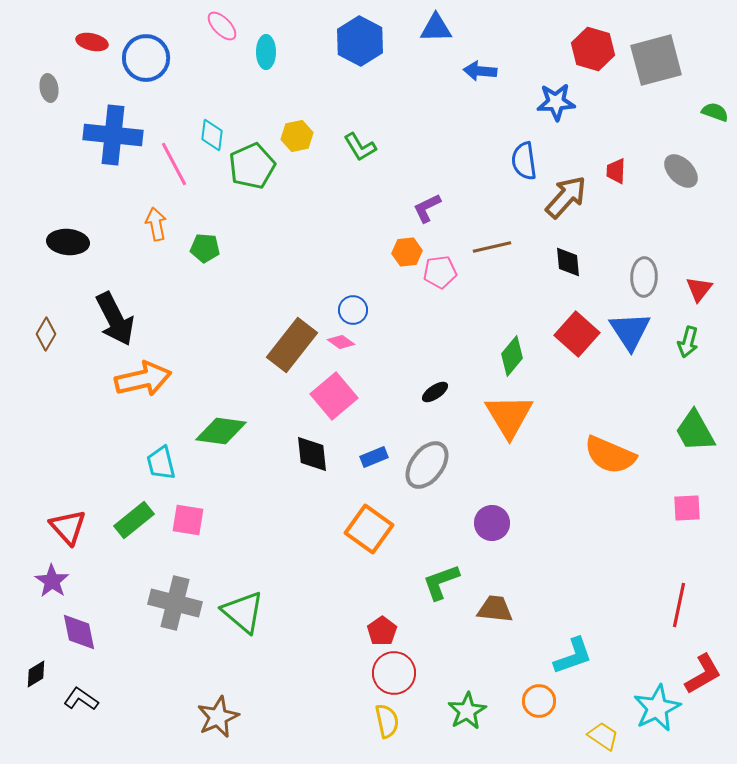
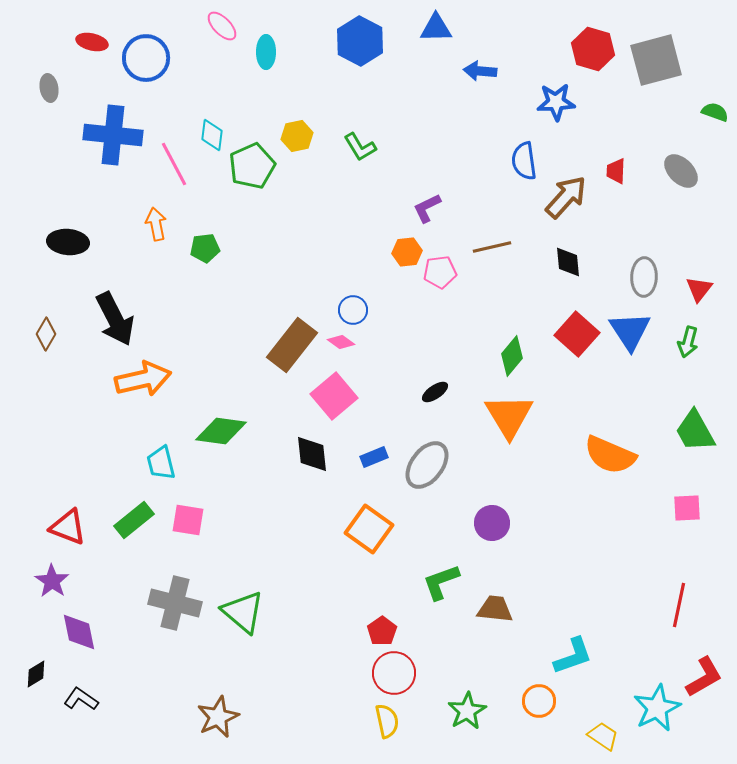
green pentagon at (205, 248): rotated 12 degrees counterclockwise
red triangle at (68, 527): rotated 27 degrees counterclockwise
red L-shape at (703, 674): moved 1 px right, 3 px down
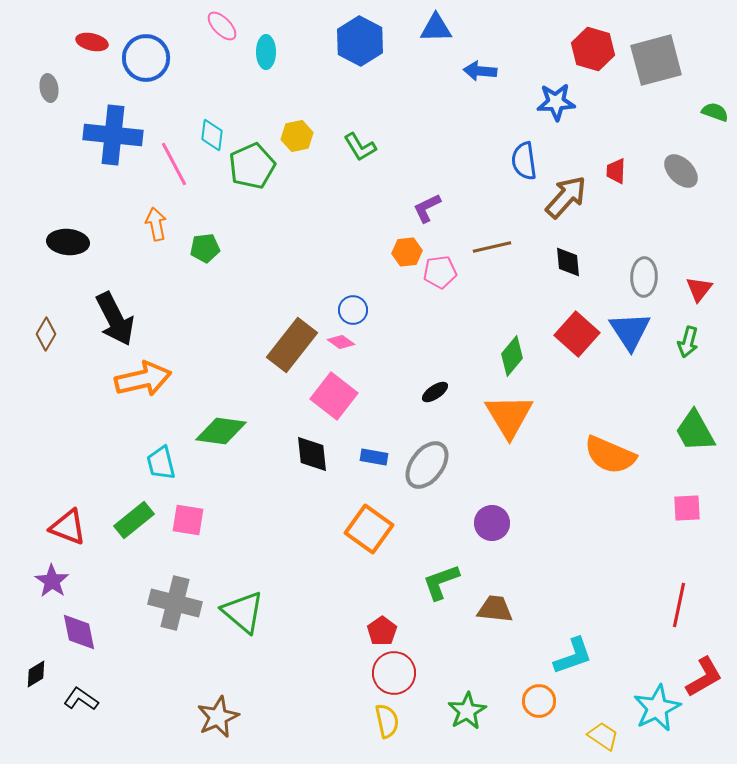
pink square at (334, 396): rotated 12 degrees counterclockwise
blue rectangle at (374, 457): rotated 32 degrees clockwise
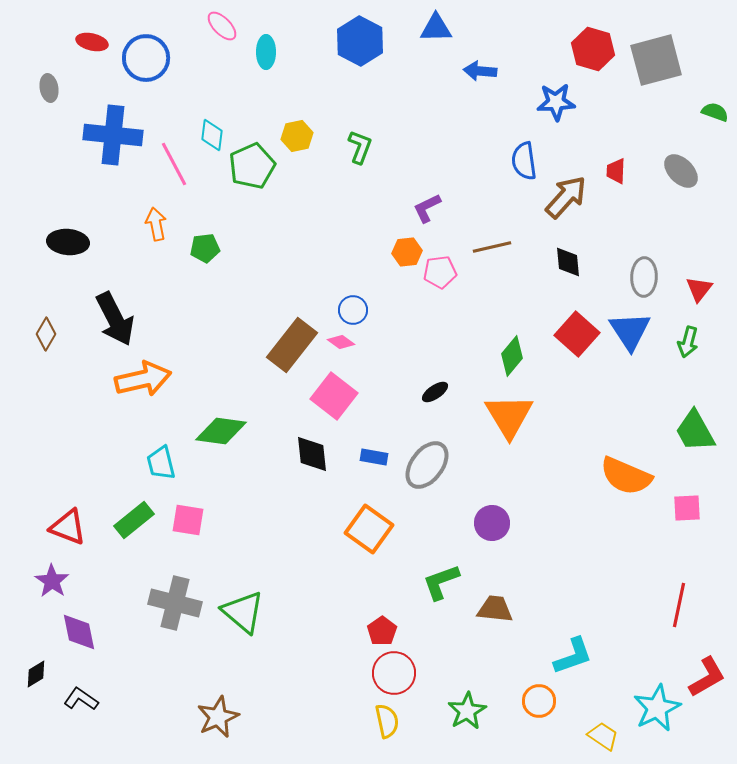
green L-shape at (360, 147): rotated 128 degrees counterclockwise
orange semicircle at (610, 455): moved 16 px right, 21 px down
red L-shape at (704, 677): moved 3 px right
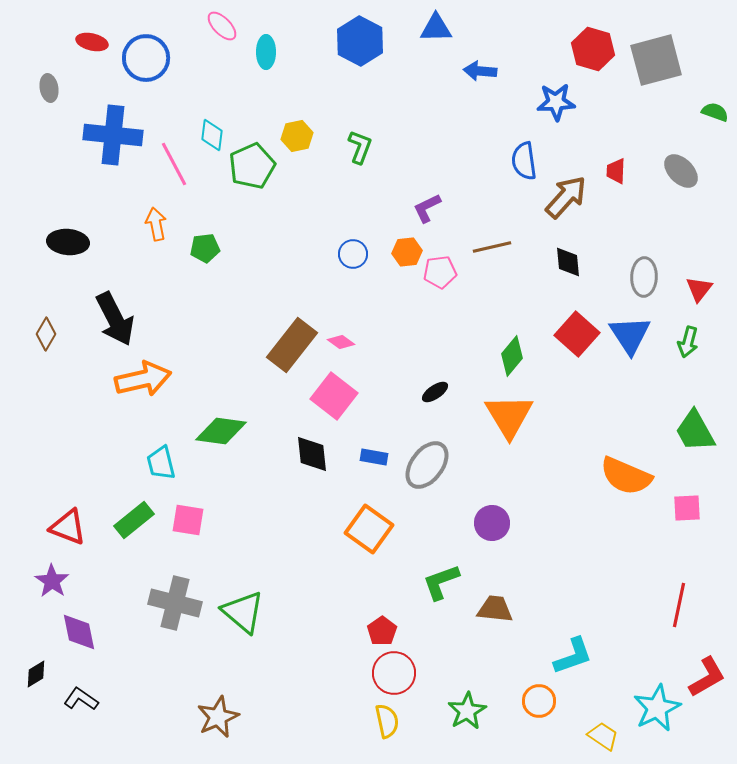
blue circle at (353, 310): moved 56 px up
blue triangle at (630, 331): moved 4 px down
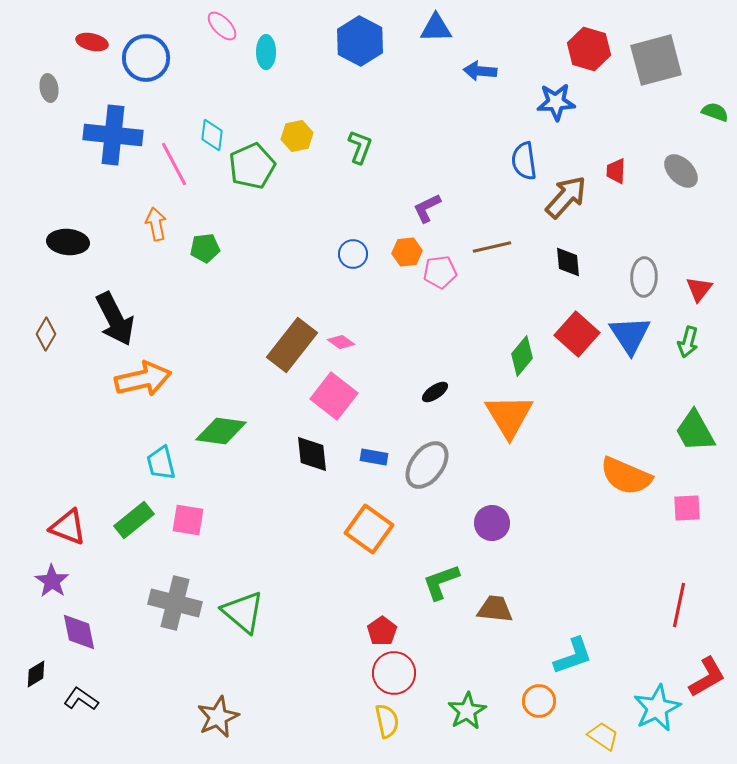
red hexagon at (593, 49): moved 4 px left
green diamond at (512, 356): moved 10 px right
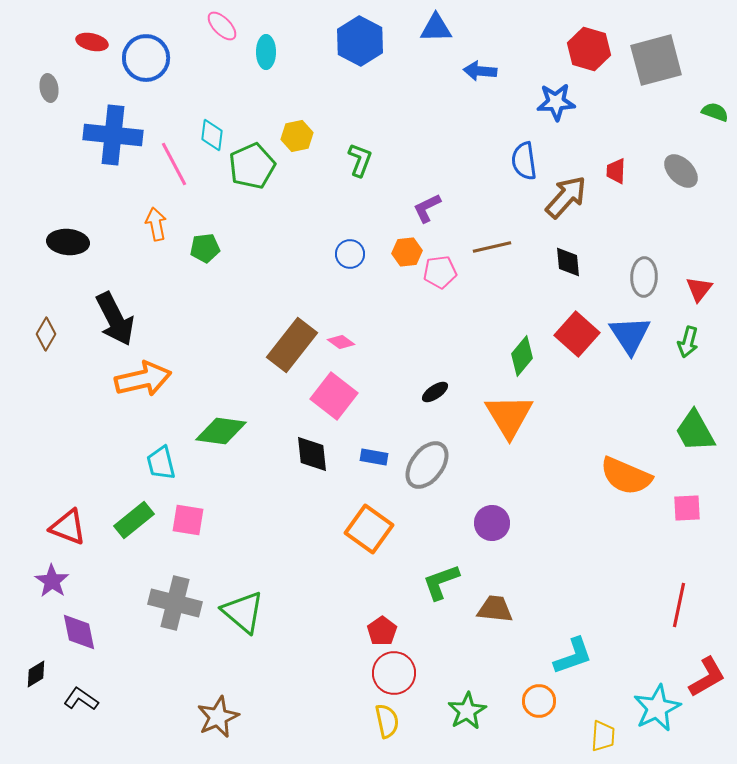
green L-shape at (360, 147): moved 13 px down
blue circle at (353, 254): moved 3 px left
yellow trapezoid at (603, 736): rotated 60 degrees clockwise
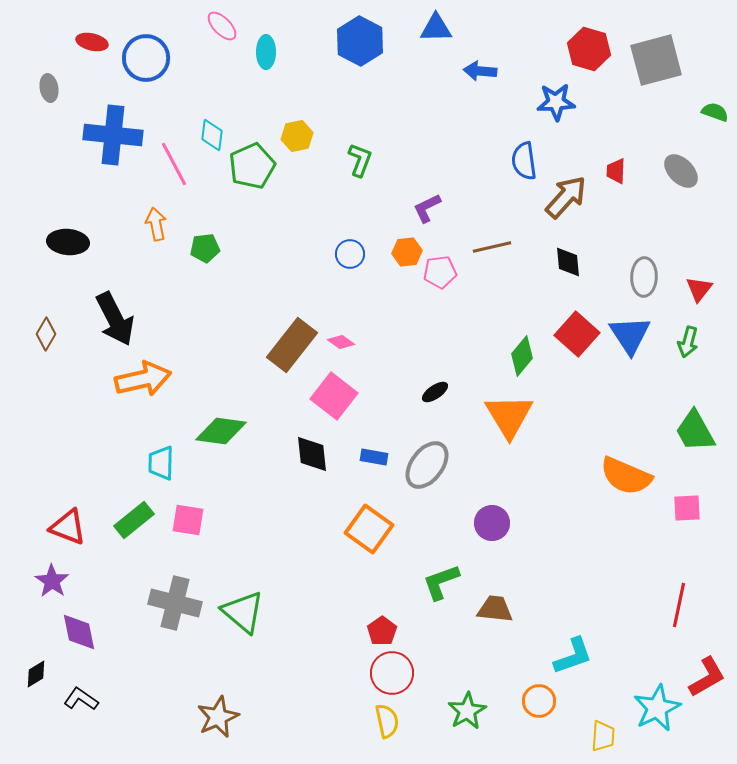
cyan trapezoid at (161, 463): rotated 15 degrees clockwise
red circle at (394, 673): moved 2 px left
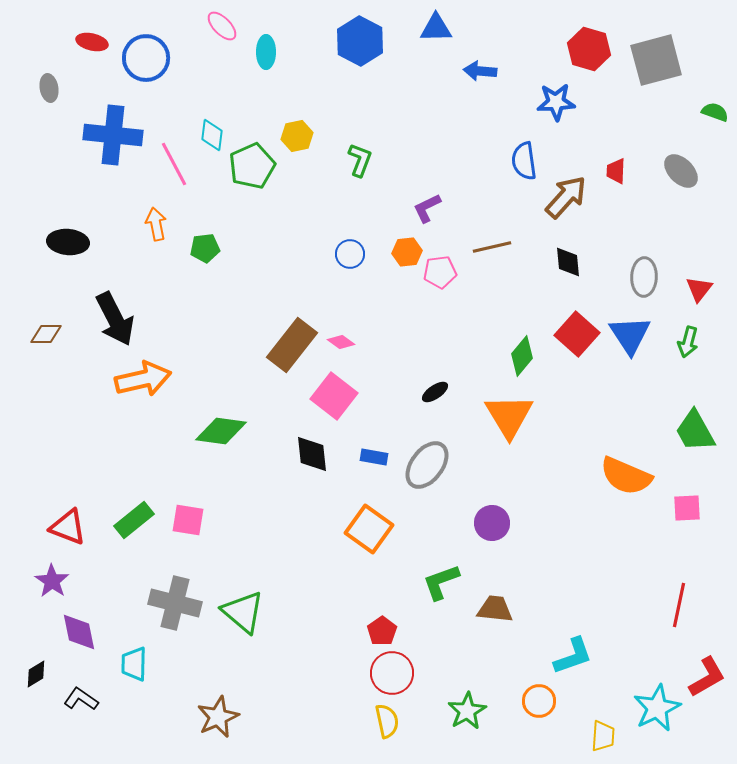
brown diamond at (46, 334): rotated 60 degrees clockwise
cyan trapezoid at (161, 463): moved 27 px left, 201 px down
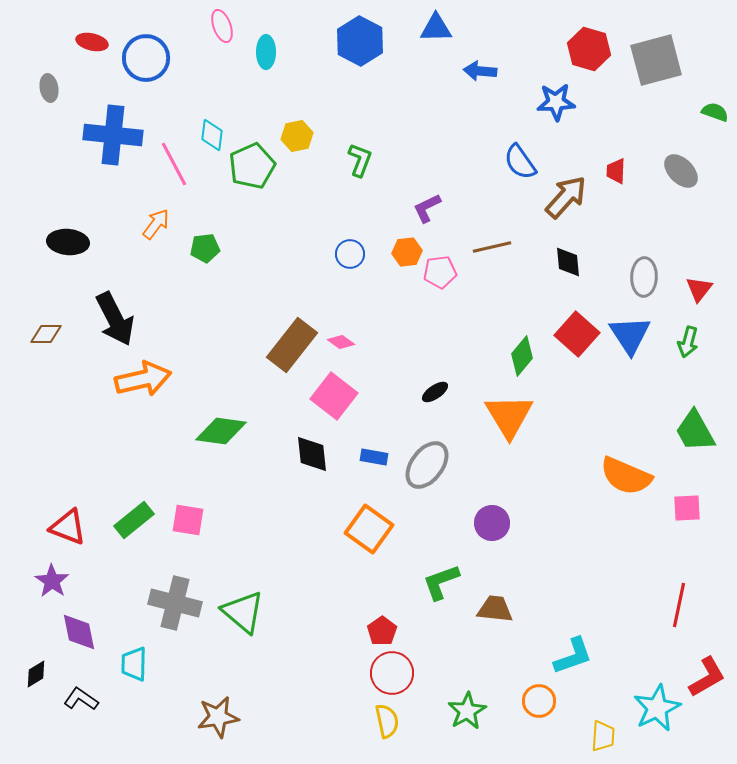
pink ellipse at (222, 26): rotated 24 degrees clockwise
blue semicircle at (524, 161): moved 4 px left, 1 px down; rotated 27 degrees counterclockwise
orange arrow at (156, 224): rotated 48 degrees clockwise
brown star at (218, 717): rotated 15 degrees clockwise
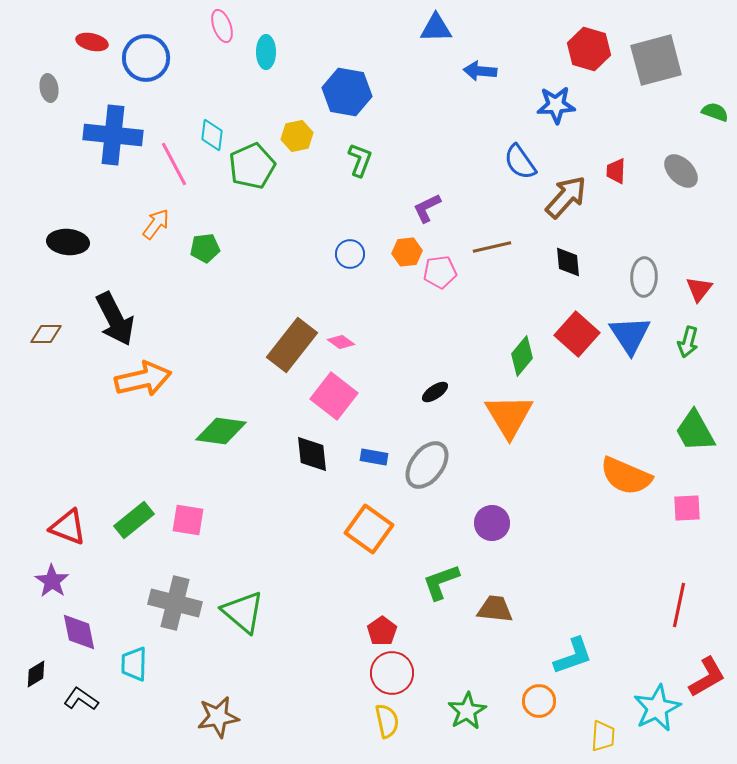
blue hexagon at (360, 41): moved 13 px left, 51 px down; rotated 18 degrees counterclockwise
blue star at (556, 102): moved 3 px down
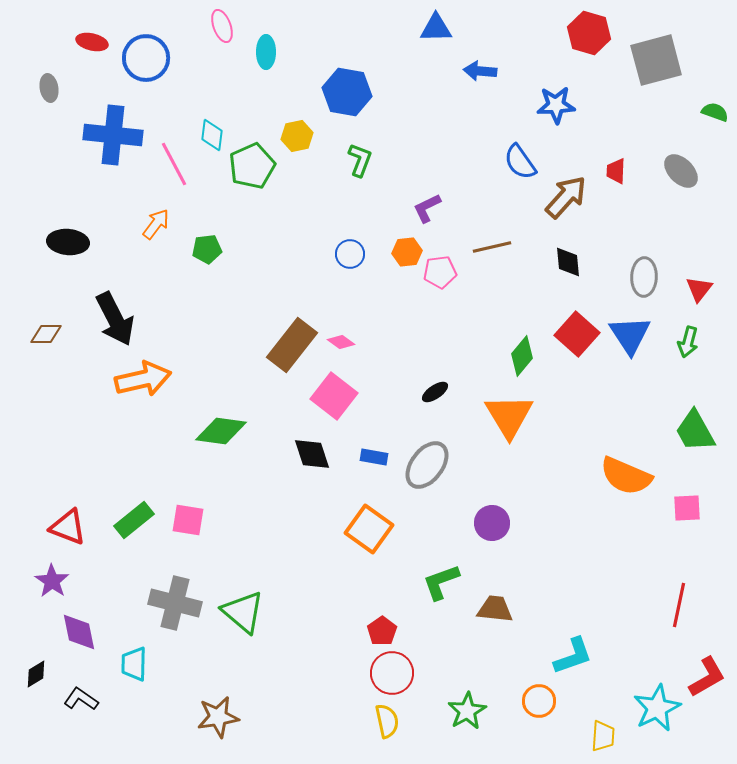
red hexagon at (589, 49): moved 16 px up
green pentagon at (205, 248): moved 2 px right, 1 px down
black diamond at (312, 454): rotated 12 degrees counterclockwise
